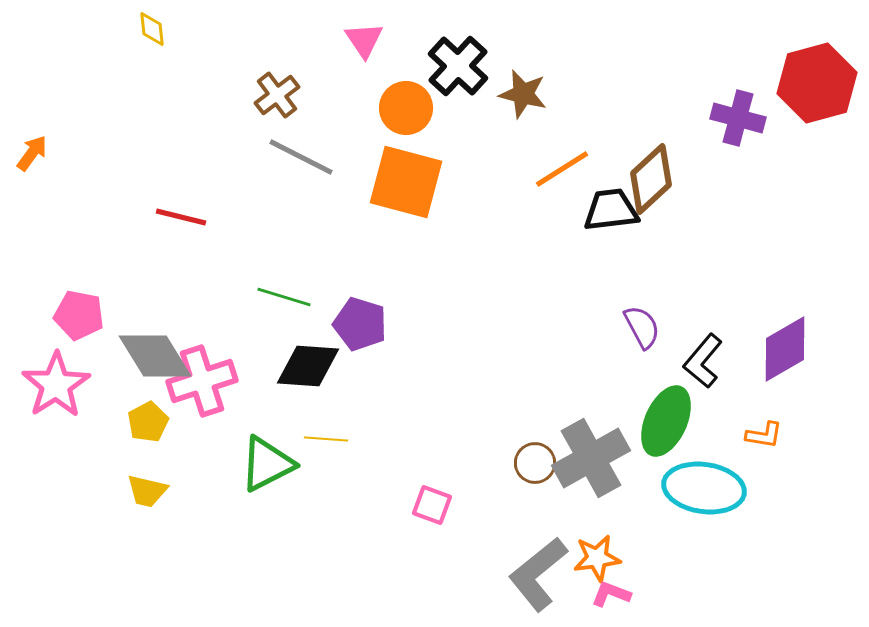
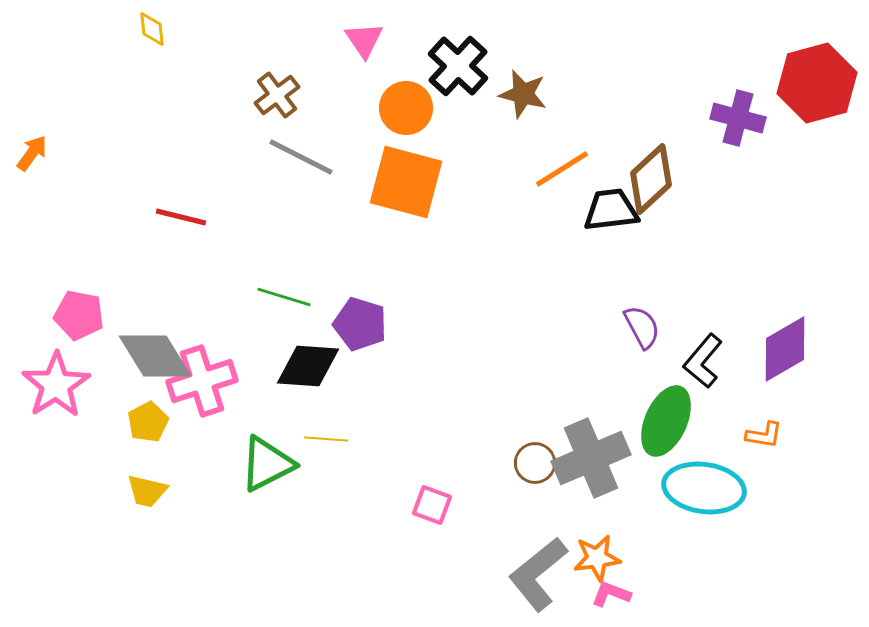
gray cross: rotated 6 degrees clockwise
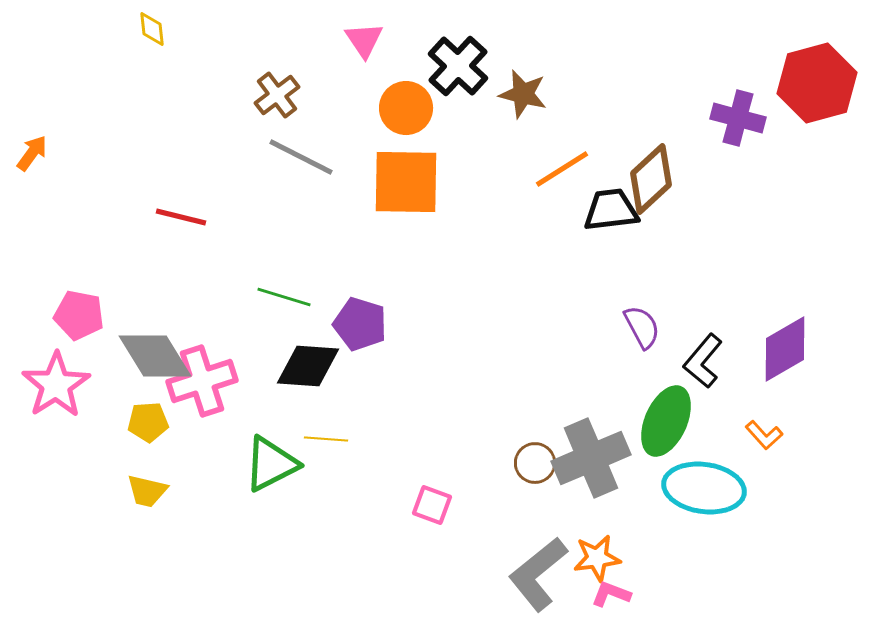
orange square: rotated 14 degrees counterclockwise
yellow pentagon: rotated 24 degrees clockwise
orange L-shape: rotated 39 degrees clockwise
green triangle: moved 4 px right
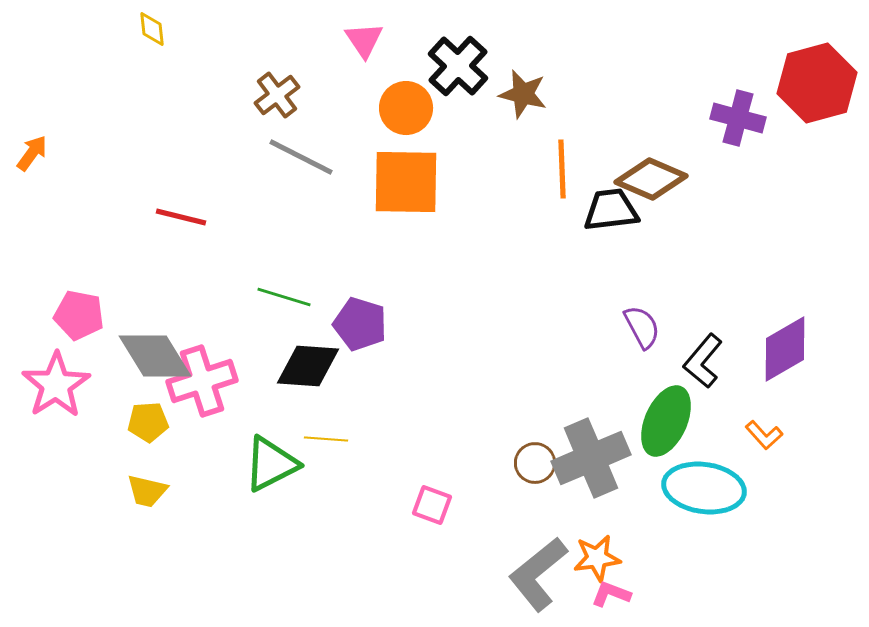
orange line: rotated 60 degrees counterclockwise
brown diamond: rotated 66 degrees clockwise
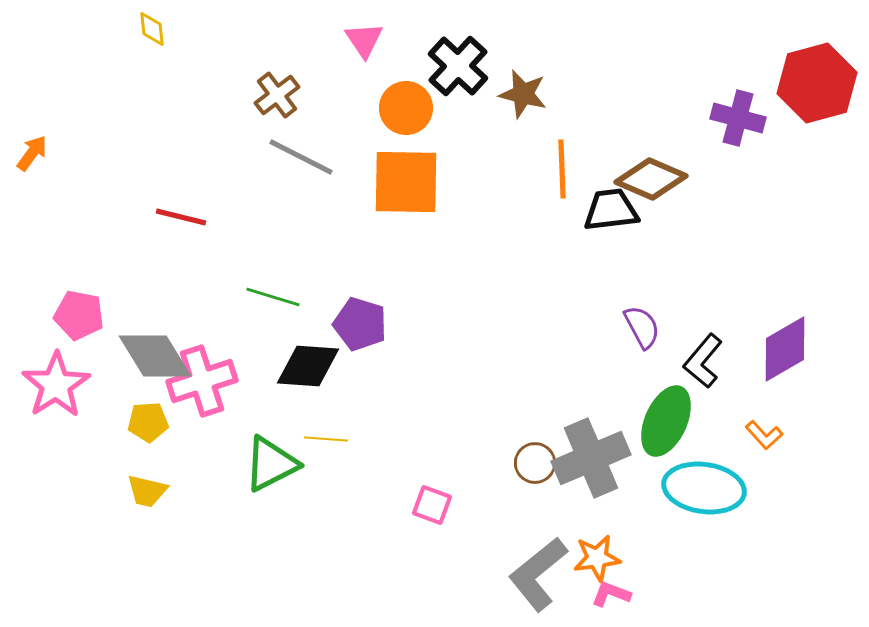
green line: moved 11 px left
